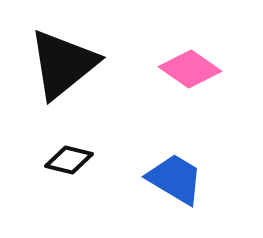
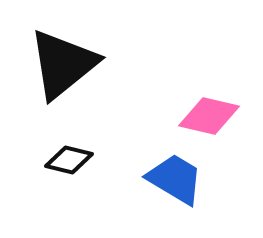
pink diamond: moved 19 px right, 47 px down; rotated 22 degrees counterclockwise
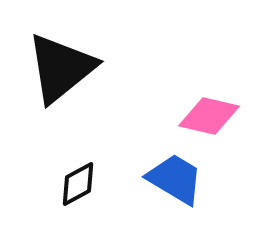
black triangle: moved 2 px left, 4 px down
black diamond: moved 9 px right, 24 px down; rotated 42 degrees counterclockwise
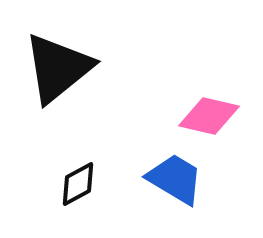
black triangle: moved 3 px left
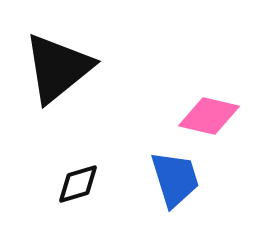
blue trapezoid: rotated 42 degrees clockwise
black diamond: rotated 12 degrees clockwise
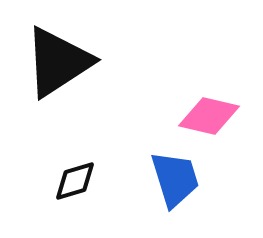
black triangle: moved 6 px up; rotated 6 degrees clockwise
black diamond: moved 3 px left, 3 px up
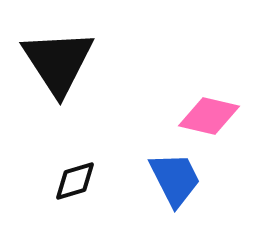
black triangle: rotated 30 degrees counterclockwise
blue trapezoid: rotated 10 degrees counterclockwise
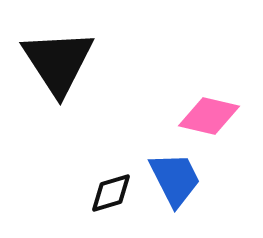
black diamond: moved 36 px right, 12 px down
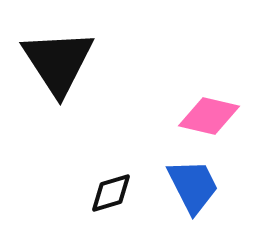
blue trapezoid: moved 18 px right, 7 px down
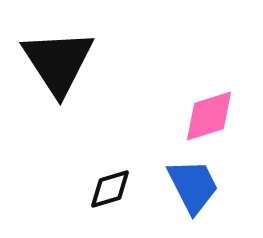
pink diamond: rotated 30 degrees counterclockwise
black diamond: moved 1 px left, 4 px up
